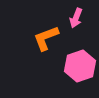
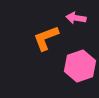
pink arrow: rotated 78 degrees clockwise
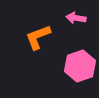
orange L-shape: moved 8 px left, 1 px up
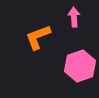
pink arrow: moved 2 px left, 1 px up; rotated 78 degrees clockwise
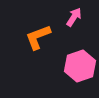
pink arrow: rotated 36 degrees clockwise
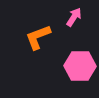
pink hexagon: rotated 20 degrees clockwise
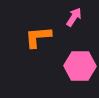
orange L-shape: rotated 16 degrees clockwise
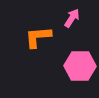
pink arrow: moved 2 px left, 1 px down
